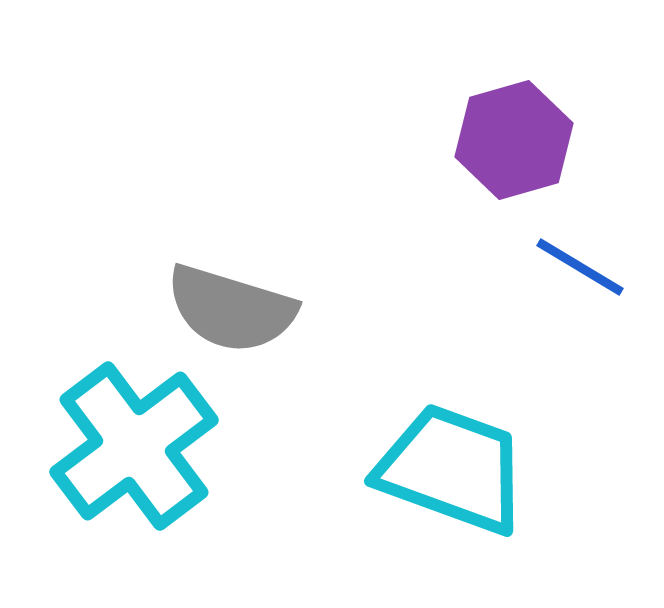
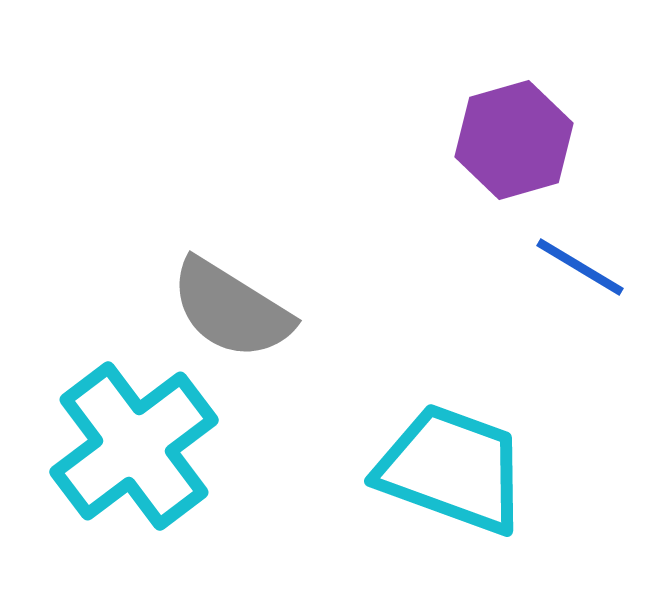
gray semicircle: rotated 15 degrees clockwise
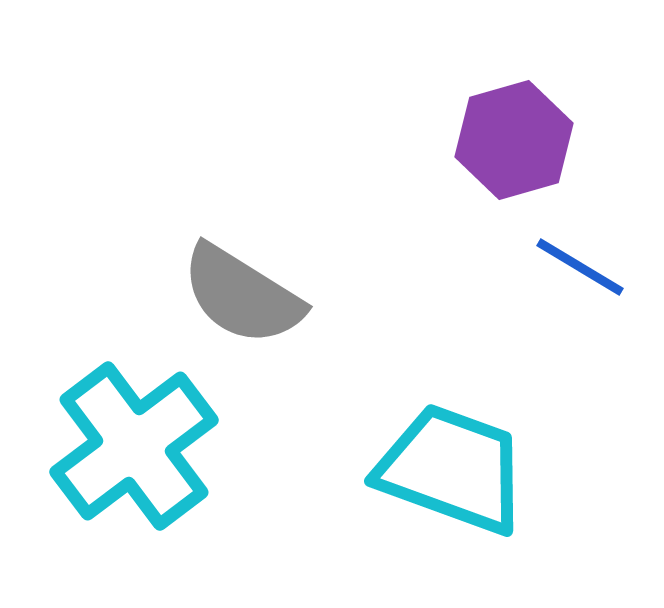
gray semicircle: moved 11 px right, 14 px up
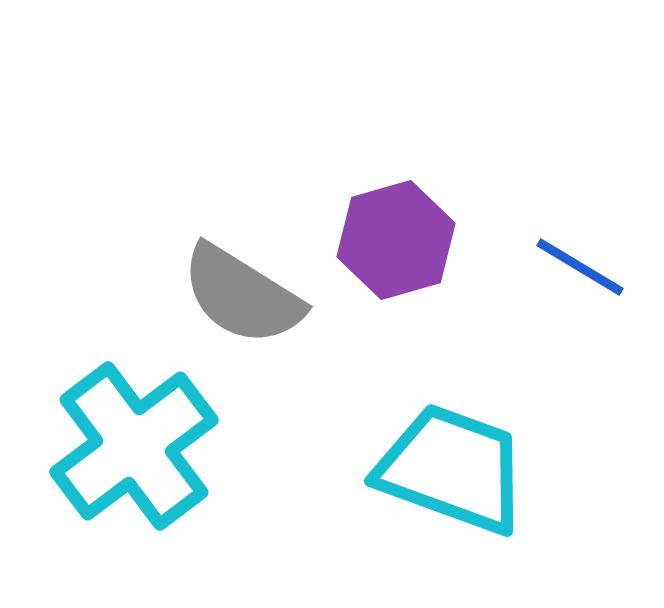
purple hexagon: moved 118 px left, 100 px down
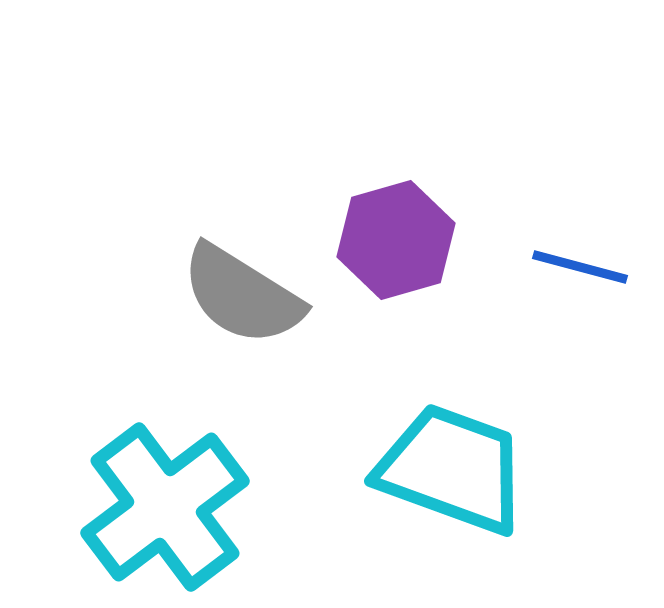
blue line: rotated 16 degrees counterclockwise
cyan cross: moved 31 px right, 61 px down
